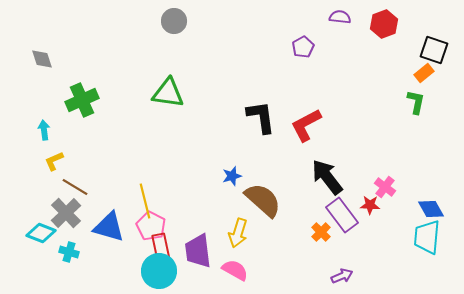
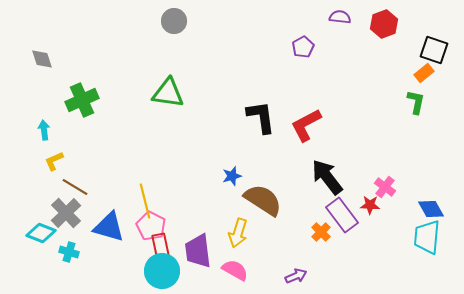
brown semicircle: rotated 9 degrees counterclockwise
cyan circle: moved 3 px right
purple arrow: moved 46 px left
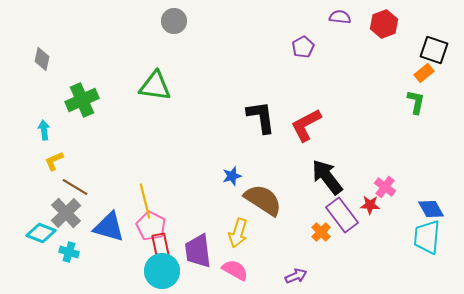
gray diamond: rotated 30 degrees clockwise
green triangle: moved 13 px left, 7 px up
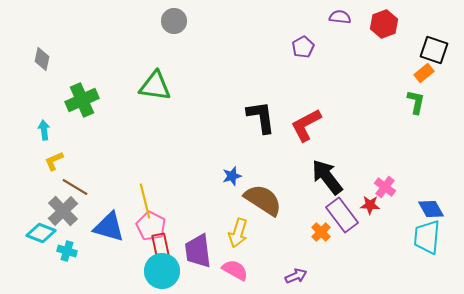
gray cross: moved 3 px left, 2 px up
cyan cross: moved 2 px left, 1 px up
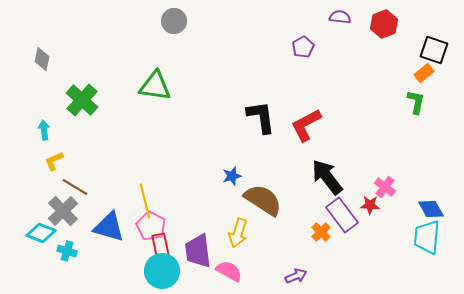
green cross: rotated 24 degrees counterclockwise
pink semicircle: moved 6 px left, 1 px down
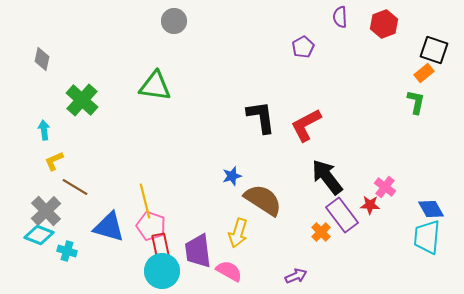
purple semicircle: rotated 100 degrees counterclockwise
gray cross: moved 17 px left
pink pentagon: rotated 8 degrees counterclockwise
cyan diamond: moved 2 px left, 2 px down
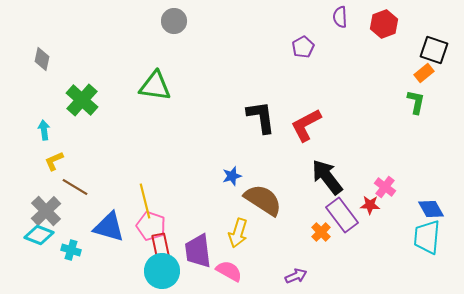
cyan cross: moved 4 px right, 1 px up
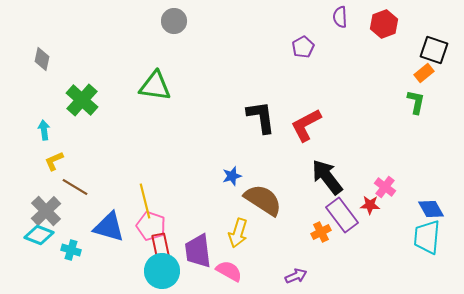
orange cross: rotated 18 degrees clockwise
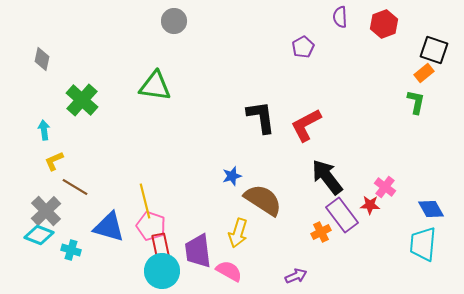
cyan trapezoid: moved 4 px left, 7 px down
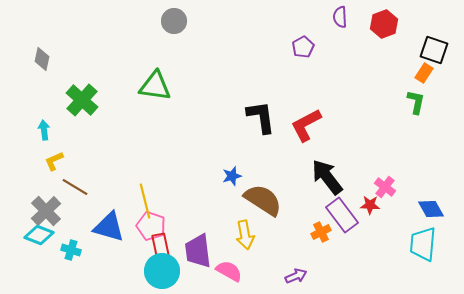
orange rectangle: rotated 18 degrees counterclockwise
yellow arrow: moved 7 px right, 2 px down; rotated 28 degrees counterclockwise
